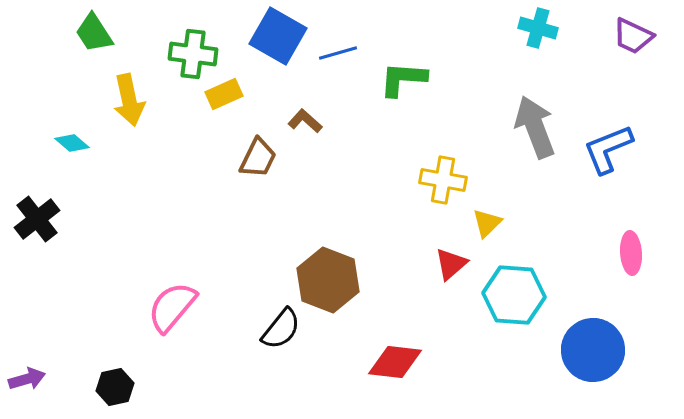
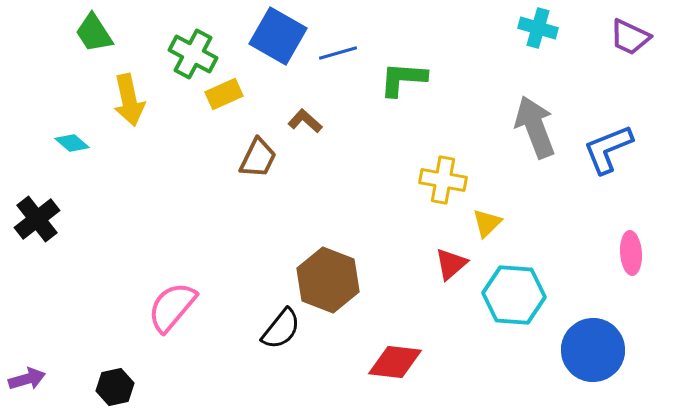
purple trapezoid: moved 3 px left, 1 px down
green cross: rotated 21 degrees clockwise
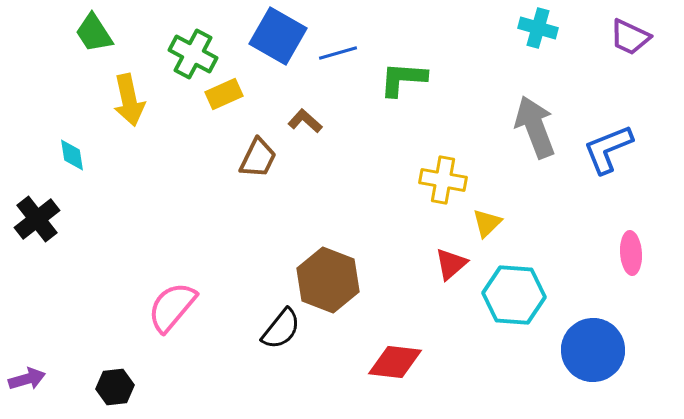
cyan diamond: moved 12 px down; rotated 40 degrees clockwise
black hexagon: rotated 6 degrees clockwise
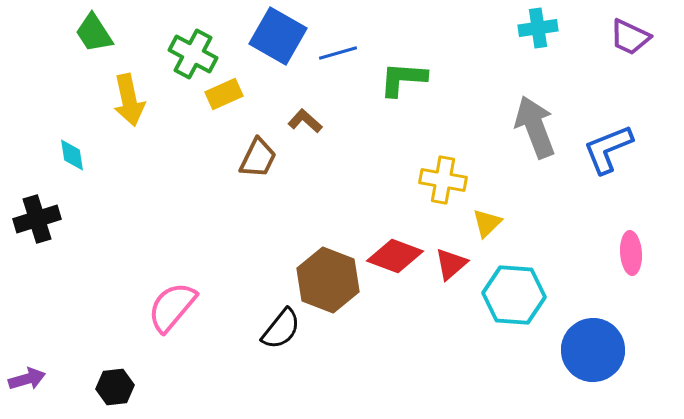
cyan cross: rotated 24 degrees counterclockwise
black cross: rotated 21 degrees clockwise
red diamond: moved 106 px up; rotated 14 degrees clockwise
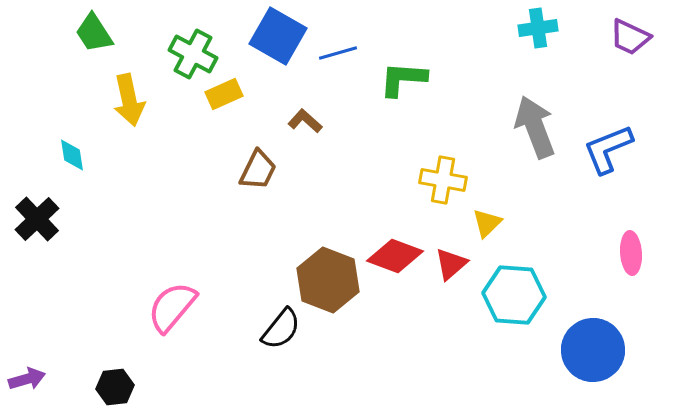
brown trapezoid: moved 12 px down
black cross: rotated 27 degrees counterclockwise
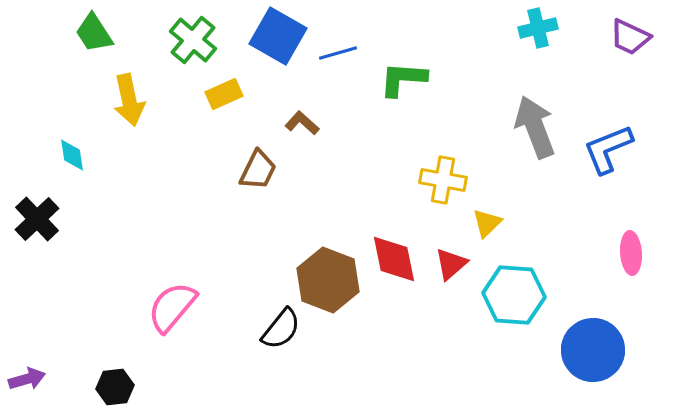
cyan cross: rotated 6 degrees counterclockwise
green cross: moved 14 px up; rotated 12 degrees clockwise
brown L-shape: moved 3 px left, 2 px down
red diamond: moved 1 px left, 3 px down; rotated 58 degrees clockwise
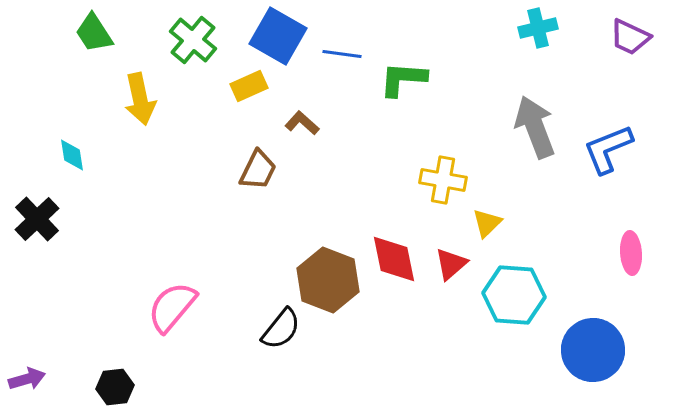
blue line: moved 4 px right, 1 px down; rotated 24 degrees clockwise
yellow rectangle: moved 25 px right, 8 px up
yellow arrow: moved 11 px right, 1 px up
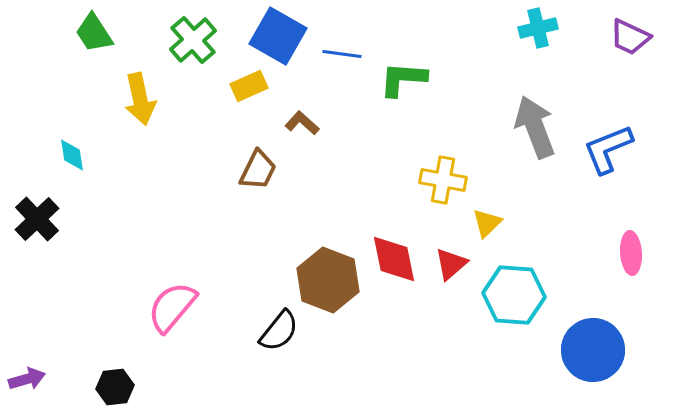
green cross: rotated 9 degrees clockwise
black semicircle: moved 2 px left, 2 px down
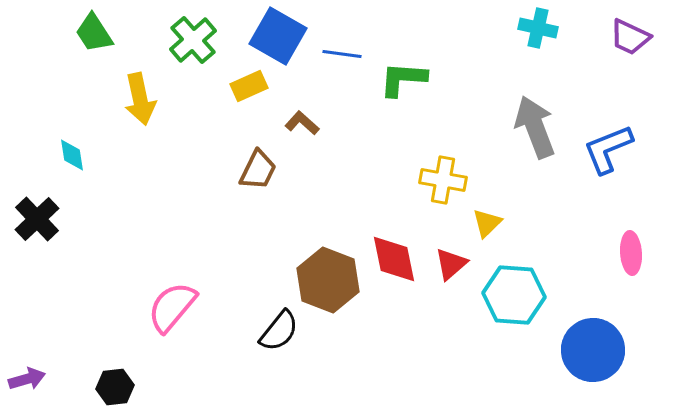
cyan cross: rotated 27 degrees clockwise
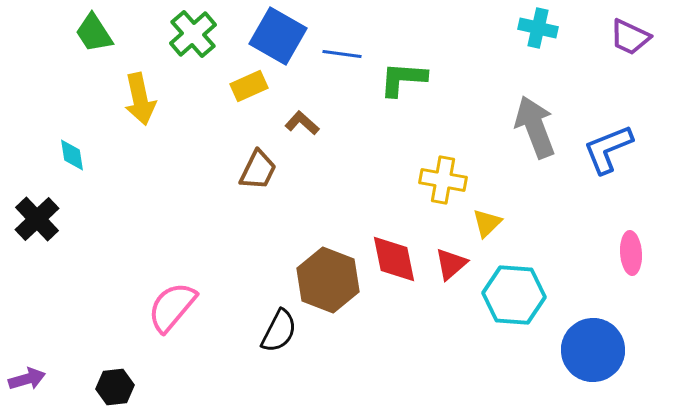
green cross: moved 6 px up
black semicircle: rotated 12 degrees counterclockwise
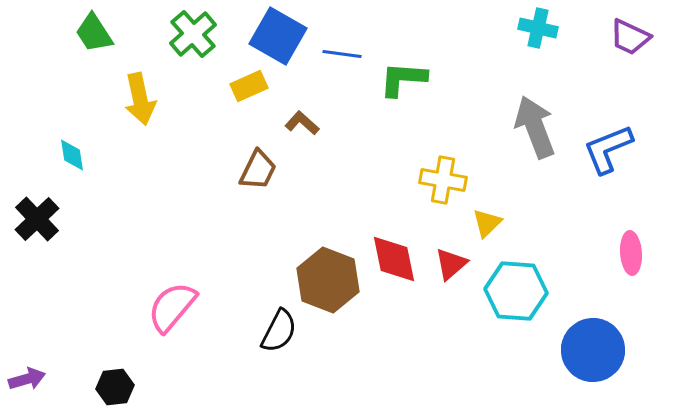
cyan hexagon: moved 2 px right, 4 px up
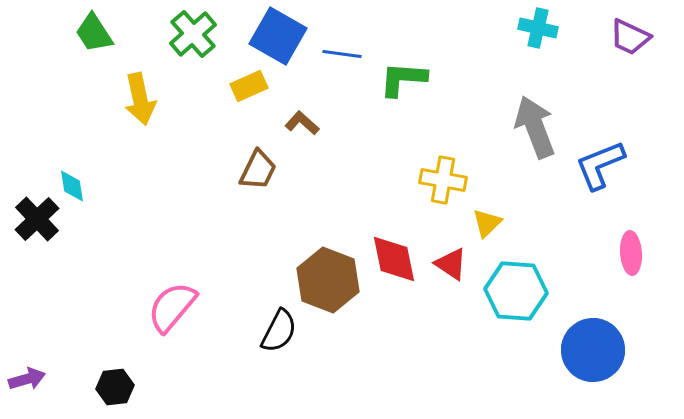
blue L-shape: moved 8 px left, 16 px down
cyan diamond: moved 31 px down
red triangle: rotated 45 degrees counterclockwise
